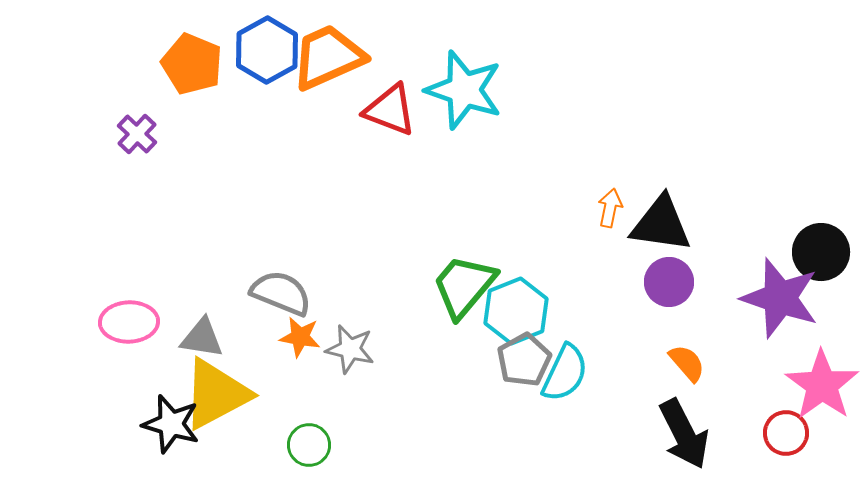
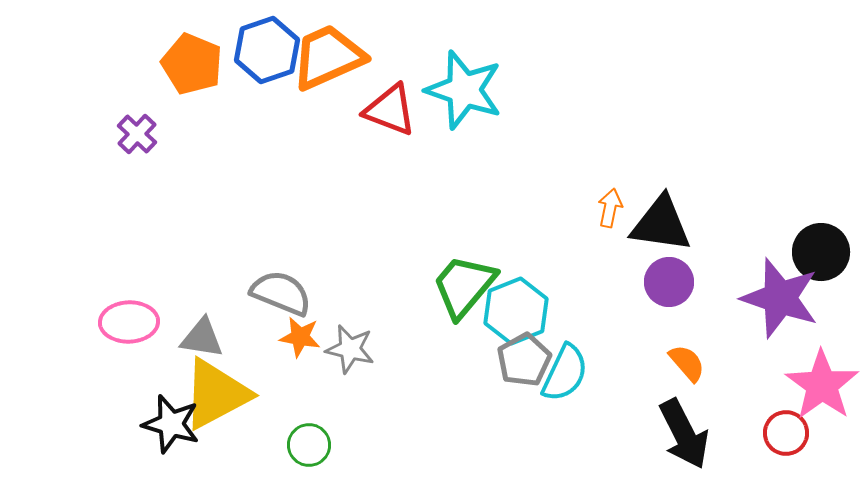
blue hexagon: rotated 10 degrees clockwise
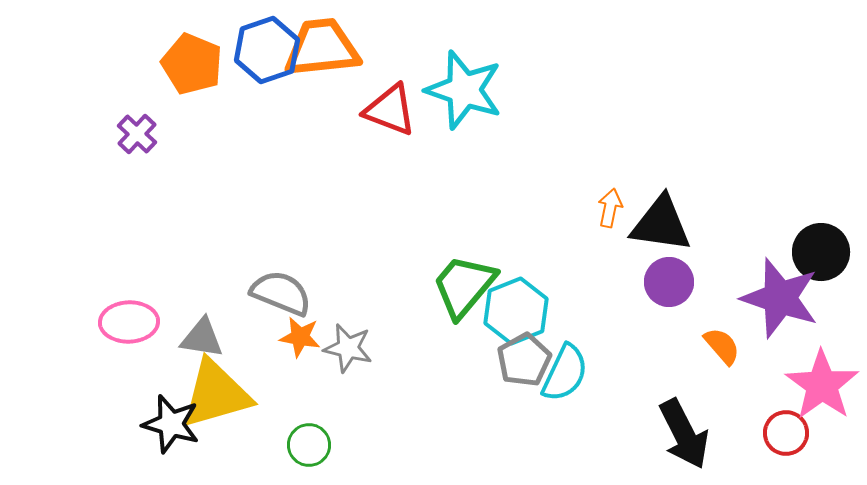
orange trapezoid: moved 6 px left, 9 px up; rotated 18 degrees clockwise
gray star: moved 2 px left, 1 px up
orange semicircle: moved 35 px right, 17 px up
yellow triangle: rotated 12 degrees clockwise
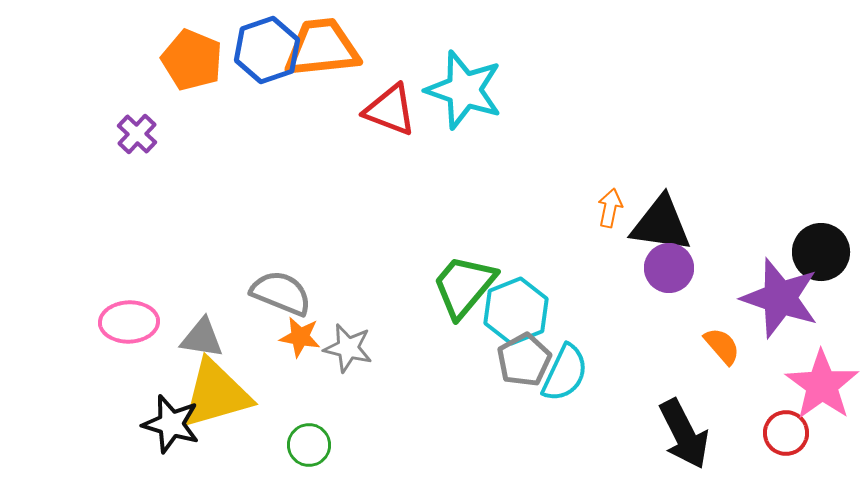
orange pentagon: moved 4 px up
purple circle: moved 14 px up
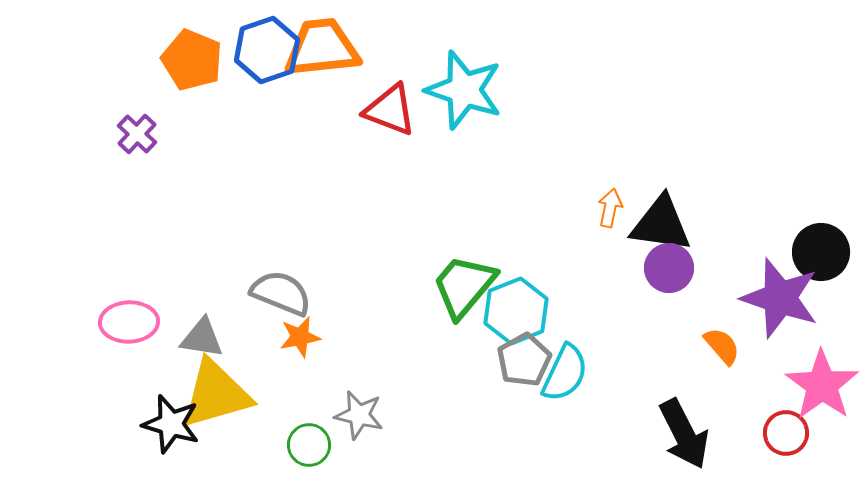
orange star: rotated 21 degrees counterclockwise
gray star: moved 11 px right, 67 px down
